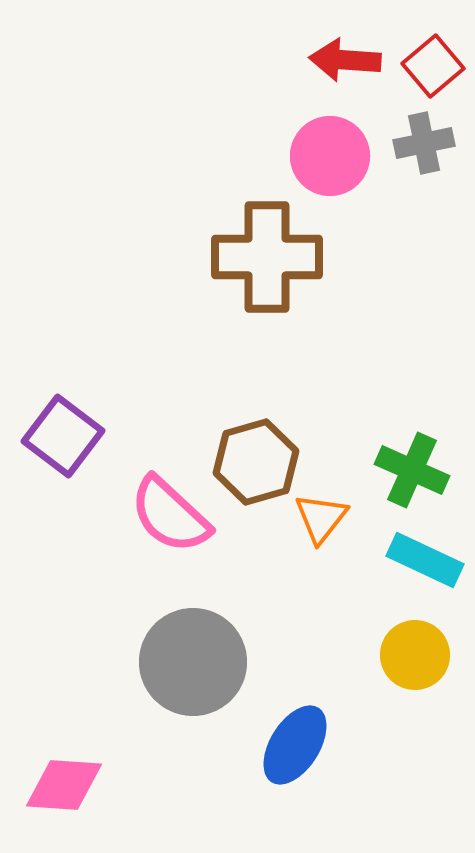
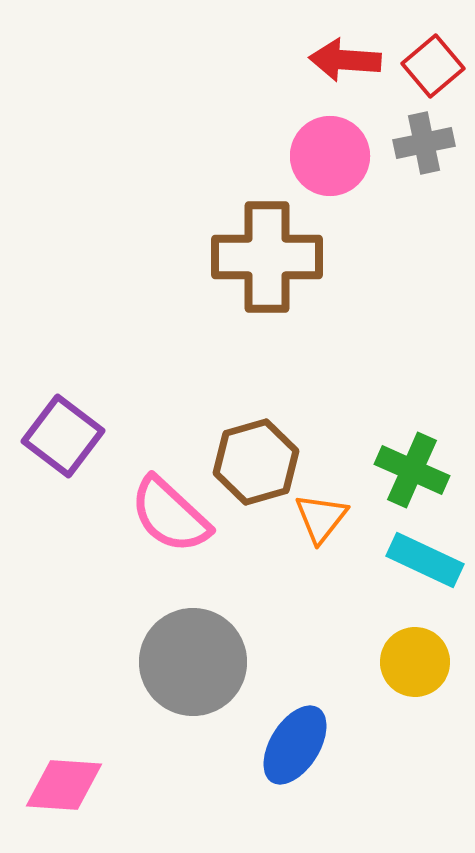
yellow circle: moved 7 px down
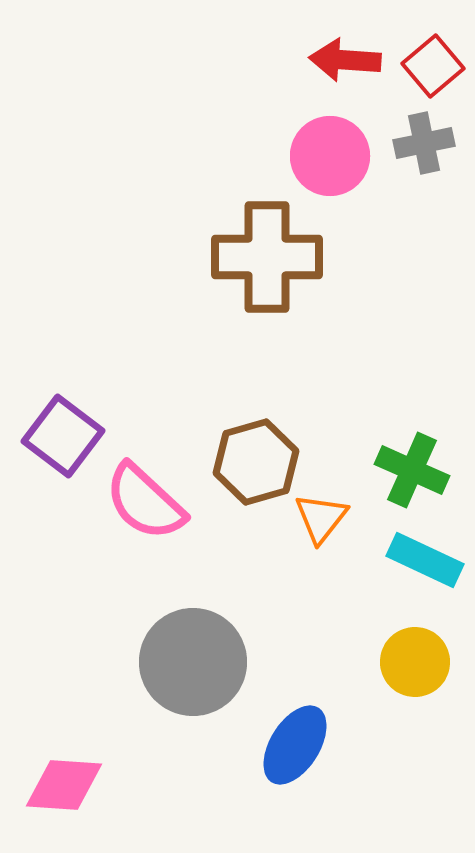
pink semicircle: moved 25 px left, 13 px up
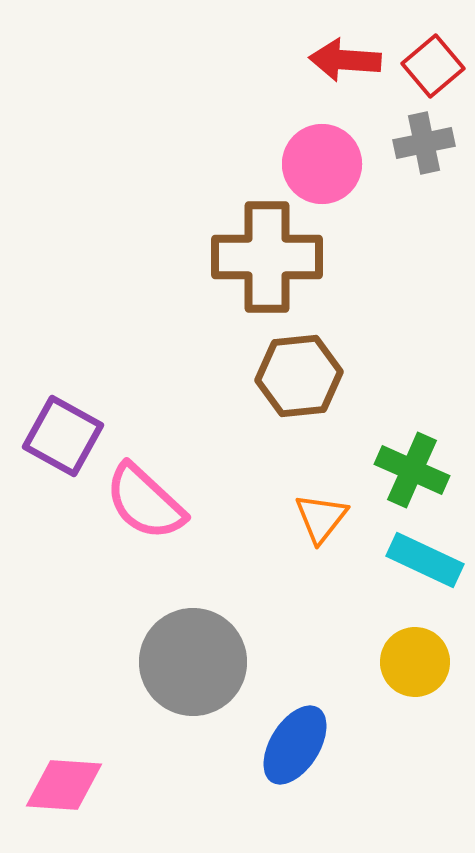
pink circle: moved 8 px left, 8 px down
purple square: rotated 8 degrees counterclockwise
brown hexagon: moved 43 px right, 86 px up; rotated 10 degrees clockwise
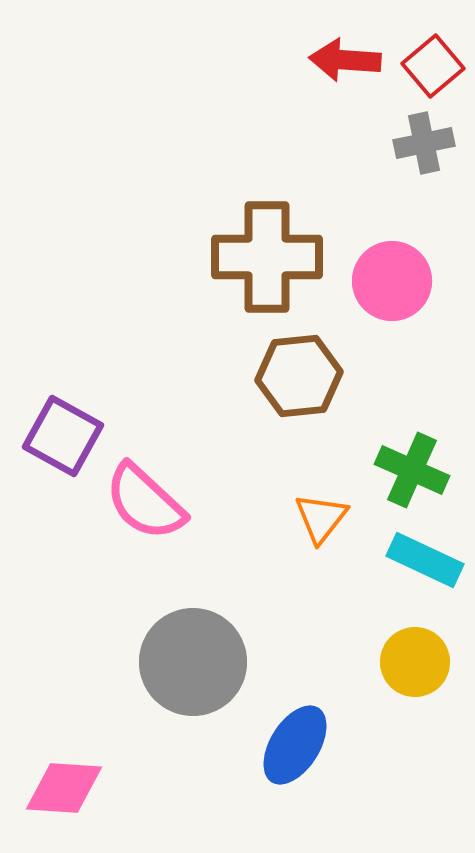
pink circle: moved 70 px right, 117 px down
pink diamond: moved 3 px down
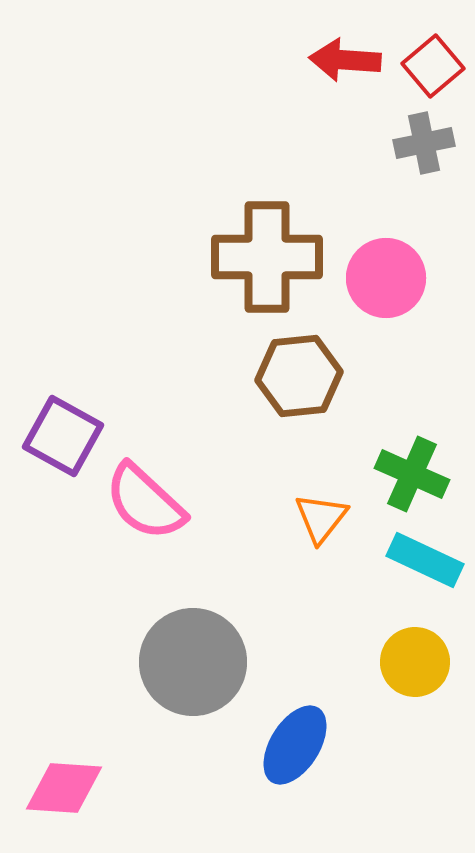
pink circle: moved 6 px left, 3 px up
green cross: moved 4 px down
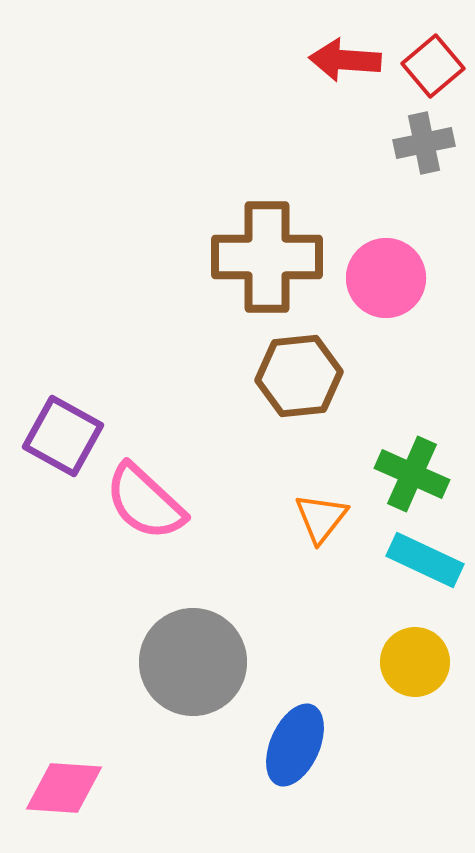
blue ellipse: rotated 8 degrees counterclockwise
